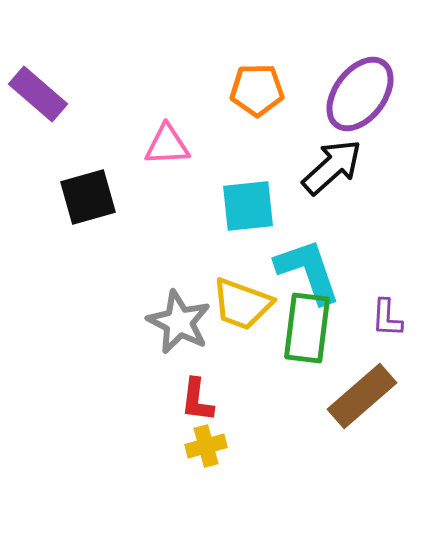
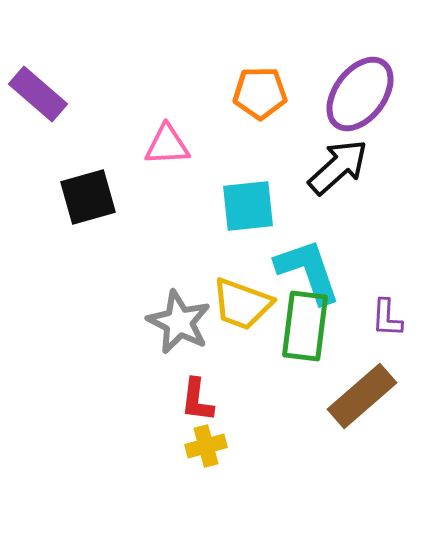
orange pentagon: moved 3 px right, 3 px down
black arrow: moved 6 px right
green rectangle: moved 2 px left, 2 px up
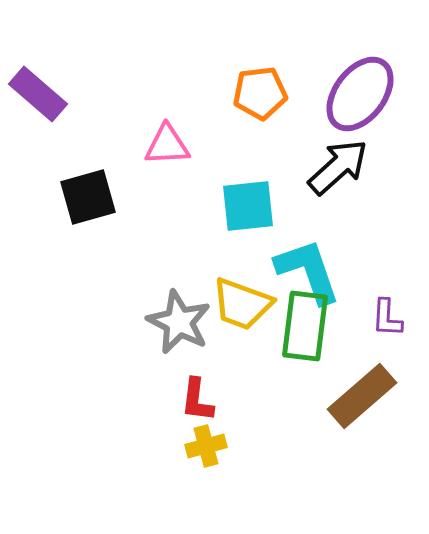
orange pentagon: rotated 6 degrees counterclockwise
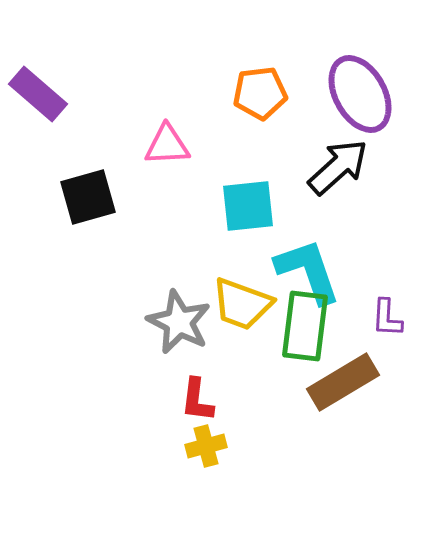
purple ellipse: rotated 66 degrees counterclockwise
brown rectangle: moved 19 px left, 14 px up; rotated 10 degrees clockwise
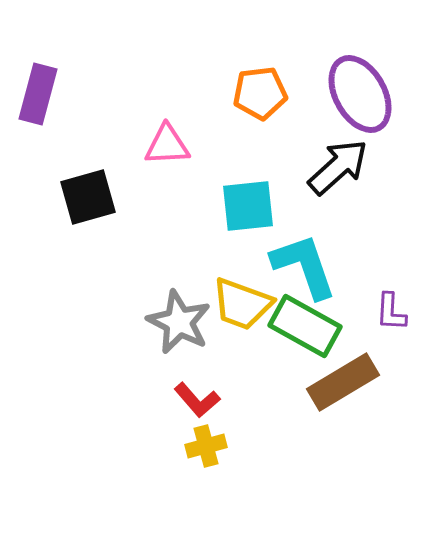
purple rectangle: rotated 64 degrees clockwise
cyan L-shape: moved 4 px left, 5 px up
purple L-shape: moved 4 px right, 6 px up
green rectangle: rotated 68 degrees counterclockwise
red L-shape: rotated 48 degrees counterclockwise
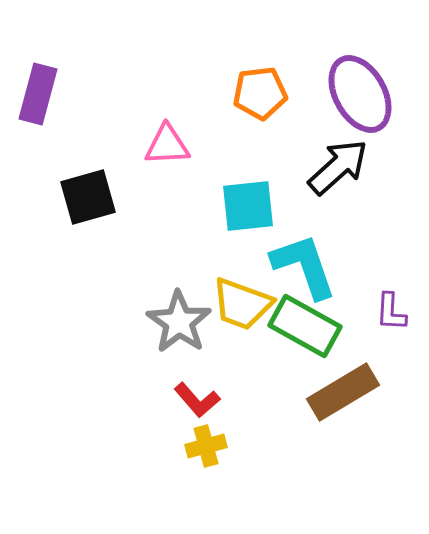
gray star: rotated 8 degrees clockwise
brown rectangle: moved 10 px down
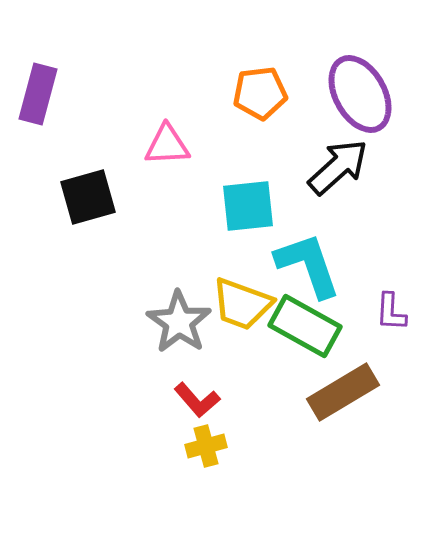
cyan L-shape: moved 4 px right, 1 px up
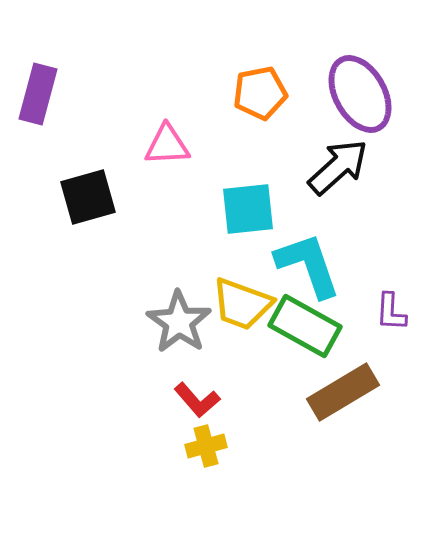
orange pentagon: rotated 4 degrees counterclockwise
cyan square: moved 3 px down
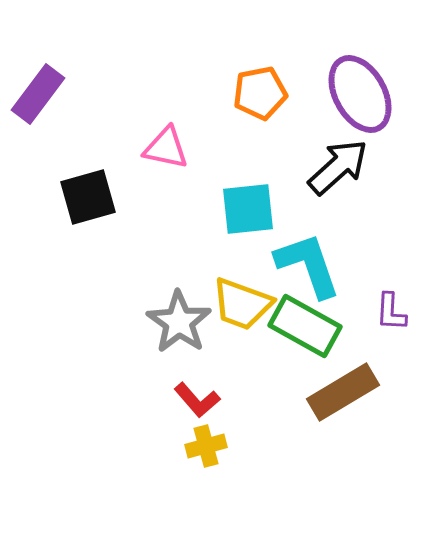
purple rectangle: rotated 22 degrees clockwise
pink triangle: moved 1 px left, 3 px down; rotated 15 degrees clockwise
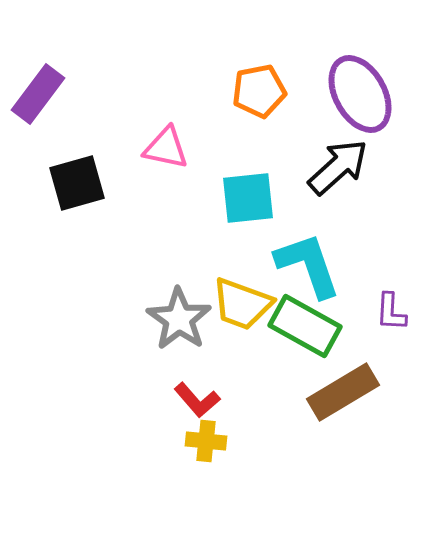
orange pentagon: moved 1 px left, 2 px up
black square: moved 11 px left, 14 px up
cyan square: moved 11 px up
gray star: moved 3 px up
yellow cross: moved 5 px up; rotated 21 degrees clockwise
